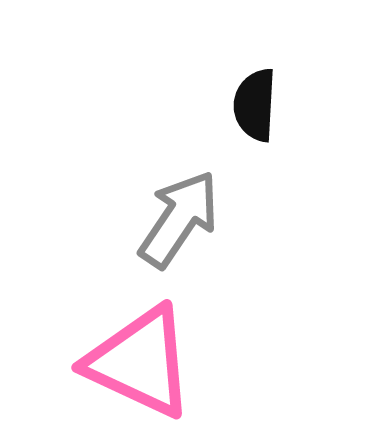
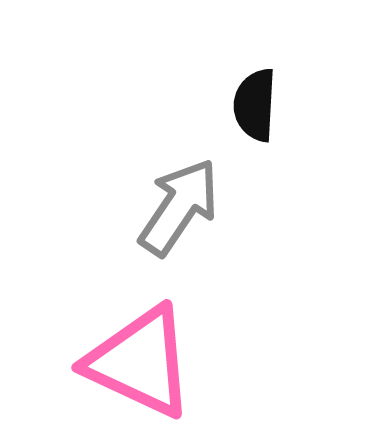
gray arrow: moved 12 px up
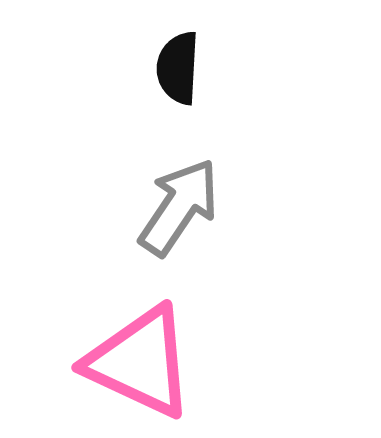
black semicircle: moved 77 px left, 37 px up
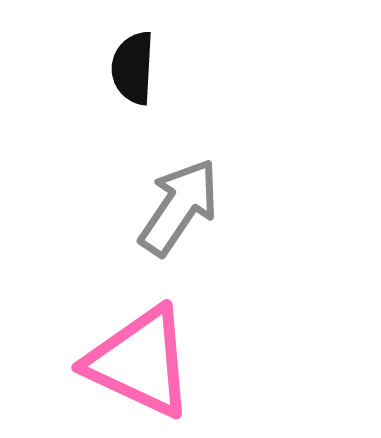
black semicircle: moved 45 px left
